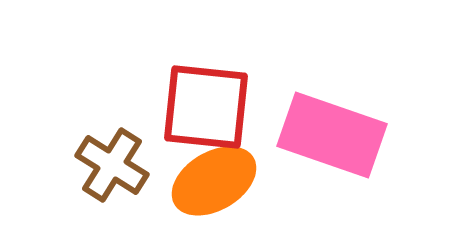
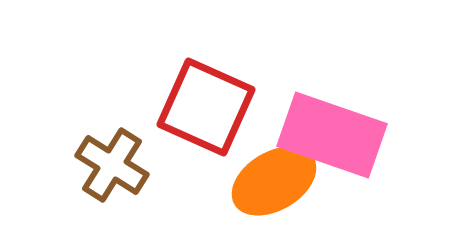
red square: rotated 18 degrees clockwise
orange ellipse: moved 60 px right
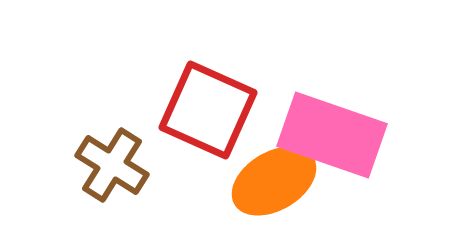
red square: moved 2 px right, 3 px down
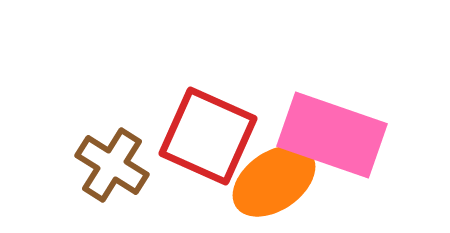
red square: moved 26 px down
orange ellipse: rotated 4 degrees counterclockwise
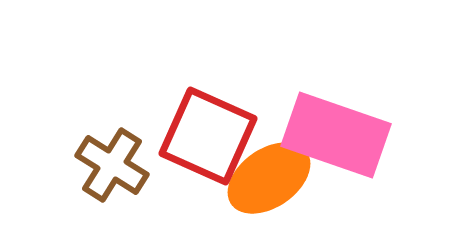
pink rectangle: moved 4 px right
orange ellipse: moved 5 px left, 3 px up
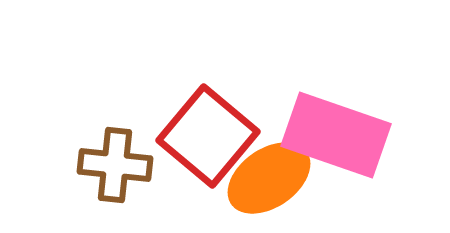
red square: rotated 16 degrees clockwise
brown cross: moved 3 px right; rotated 26 degrees counterclockwise
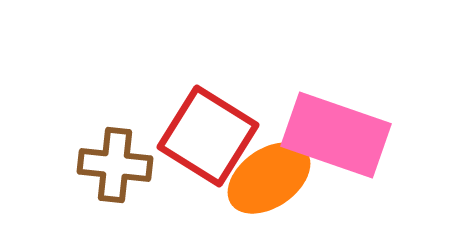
red square: rotated 8 degrees counterclockwise
